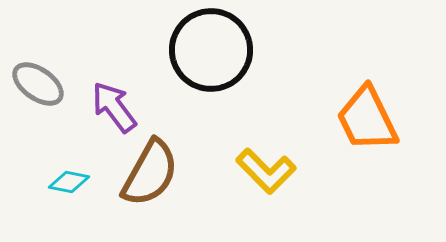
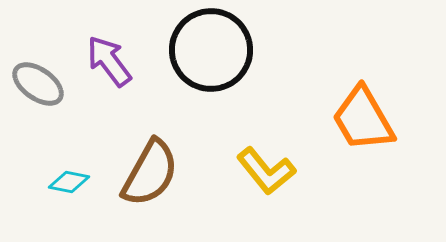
purple arrow: moved 5 px left, 46 px up
orange trapezoid: moved 4 px left; rotated 4 degrees counterclockwise
yellow L-shape: rotated 6 degrees clockwise
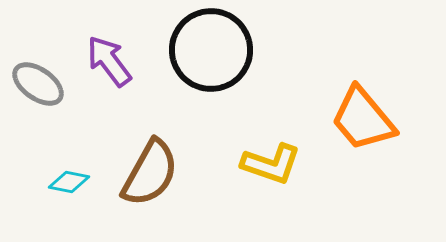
orange trapezoid: rotated 10 degrees counterclockwise
yellow L-shape: moved 5 px right, 7 px up; rotated 32 degrees counterclockwise
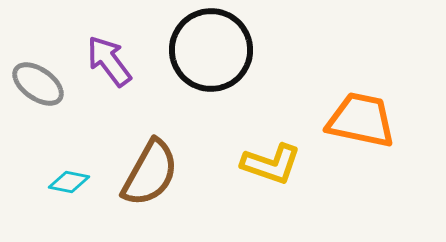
orange trapezoid: moved 2 px left, 1 px down; rotated 142 degrees clockwise
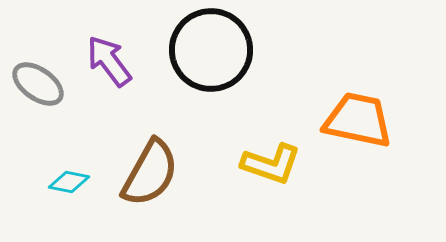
orange trapezoid: moved 3 px left
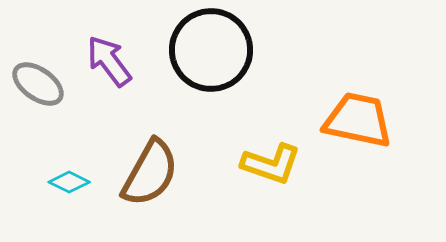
cyan diamond: rotated 15 degrees clockwise
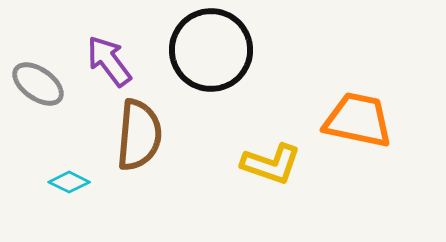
brown semicircle: moved 11 px left, 38 px up; rotated 24 degrees counterclockwise
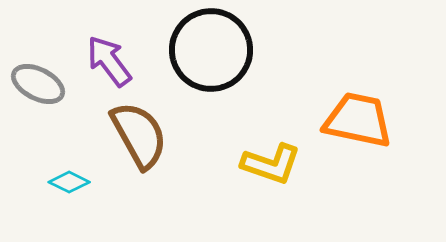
gray ellipse: rotated 8 degrees counterclockwise
brown semicircle: rotated 34 degrees counterclockwise
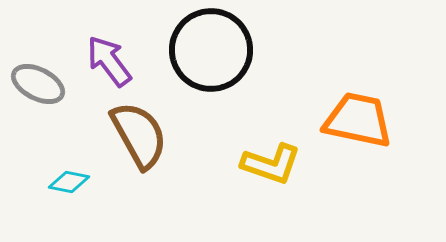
cyan diamond: rotated 15 degrees counterclockwise
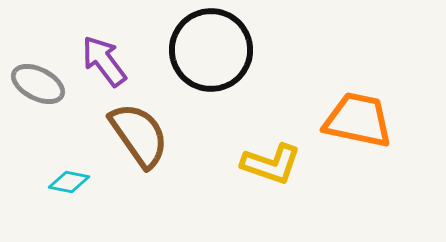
purple arrow: moved 5 px left
brown semicircle: rotated 6 degrees counterclockwise
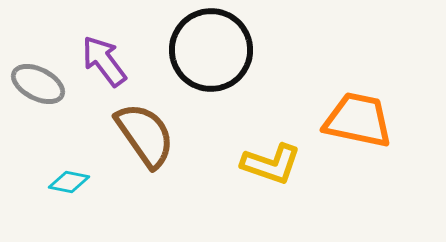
brown semicircle: moved 6 px right
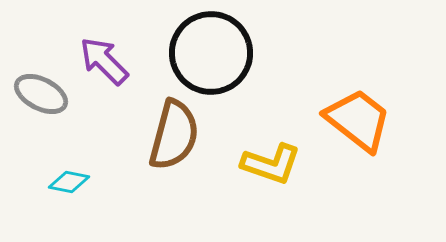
black circle: moved 3 px down
purple arrow: rotated 8 degrees counterclockwise
gray ellipse: moved 3 px right, 10 px down
orange trapezoid: rotated 26 degrees clockwise
brown semicircle: moved 29 px right; rotated 50 degrees clockwise
